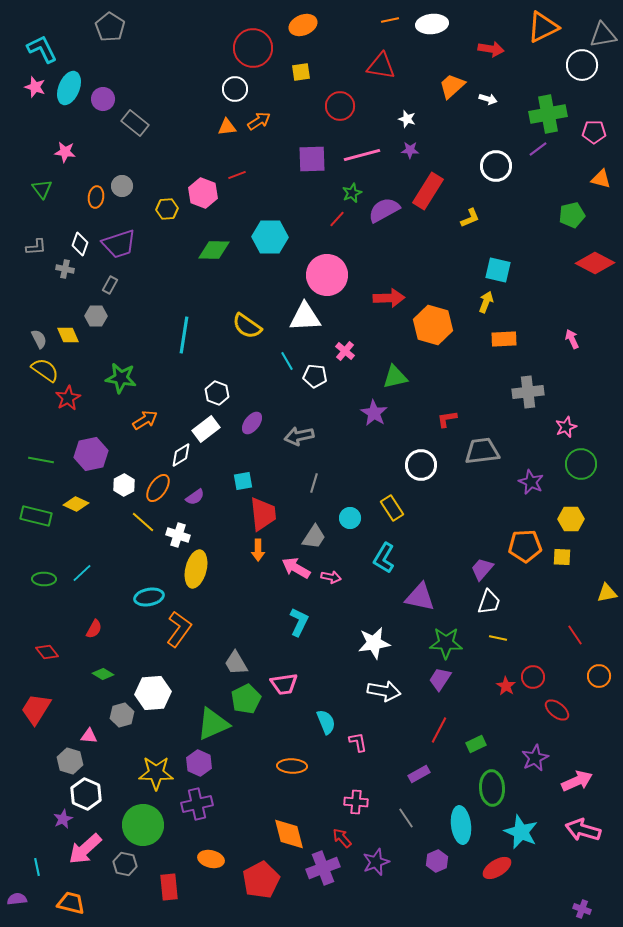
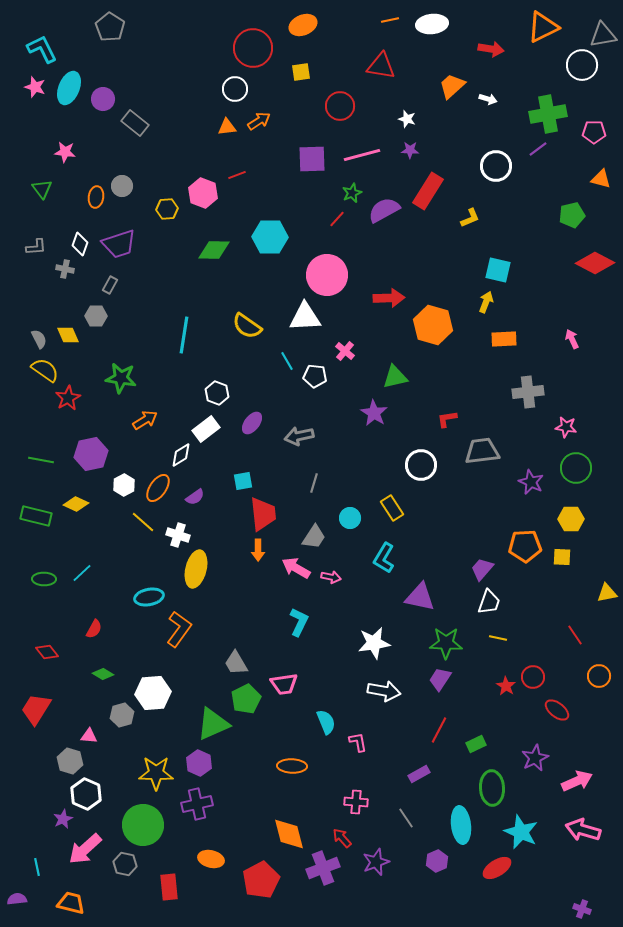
pink star at (566, 427): rotated 30 degrees clockwise
green circle at (581, 464): moved 5 px left, 4 px down
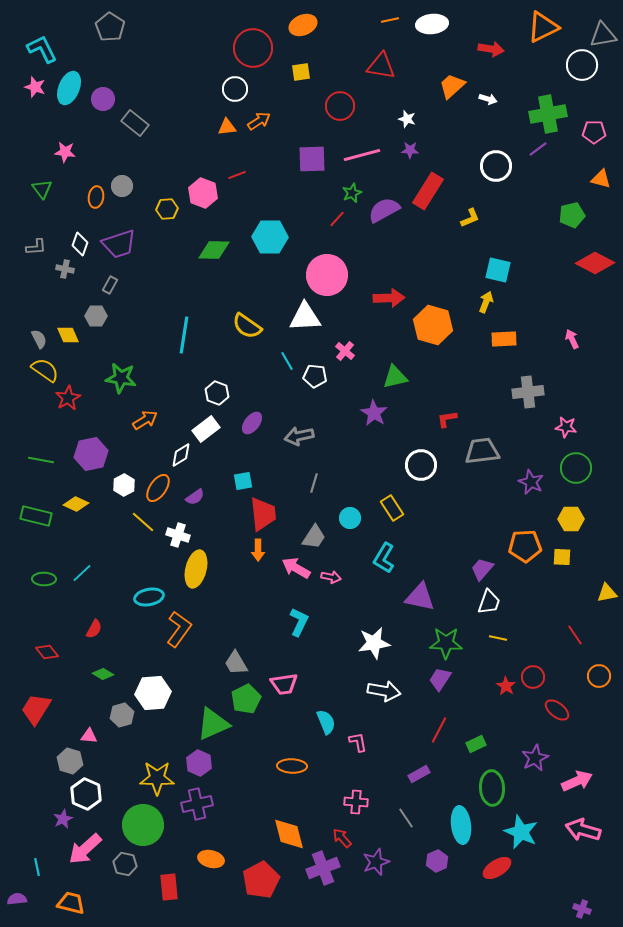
yellow star at (156, 773): moved 1 px right, 5 px down
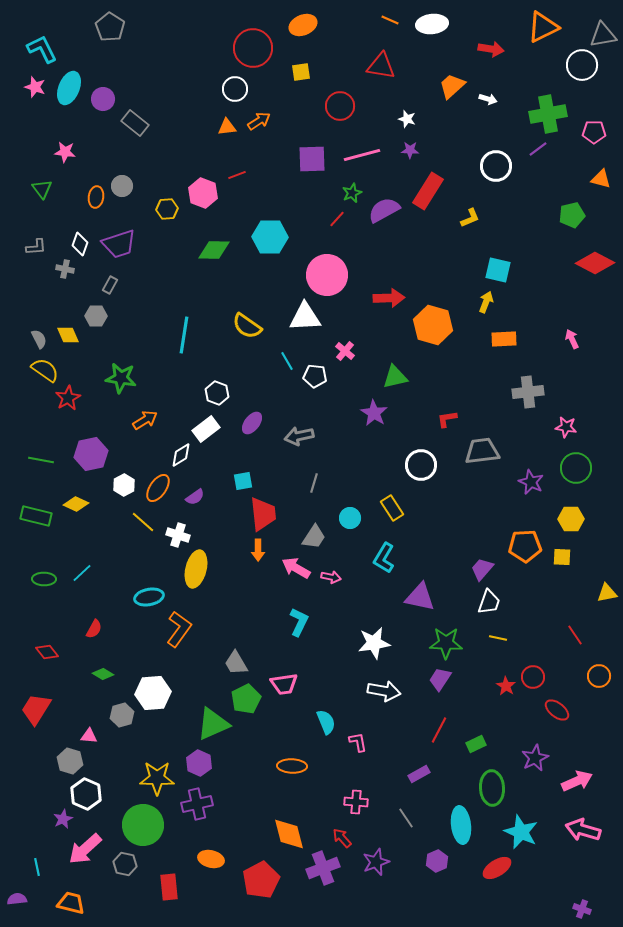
orange line at (390, 20): rotated 36 degrees clockwise
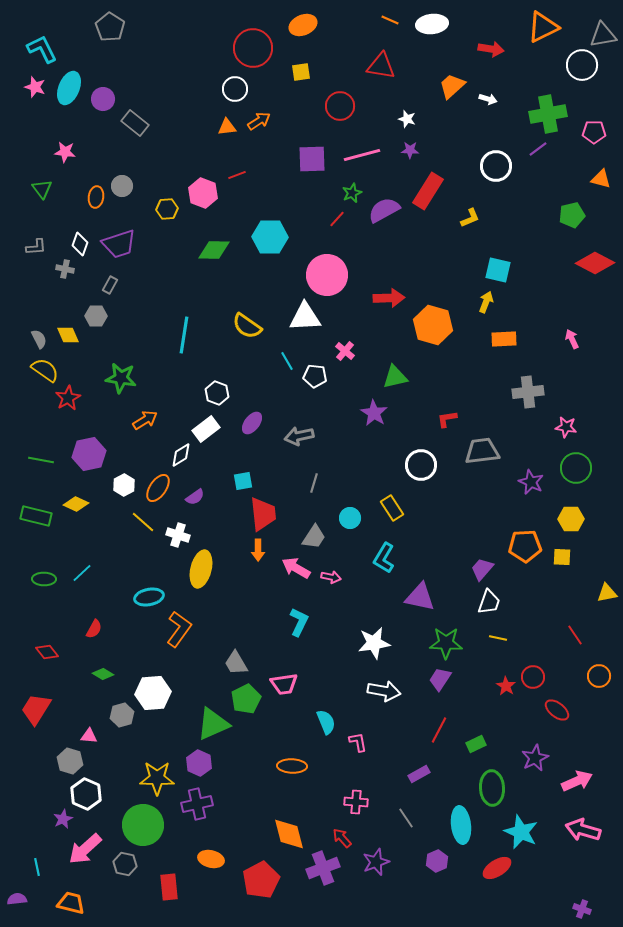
purple hexagon at (91, 454): moved 2 px left
yellow ellipse at (196, 569): moved 5 px right
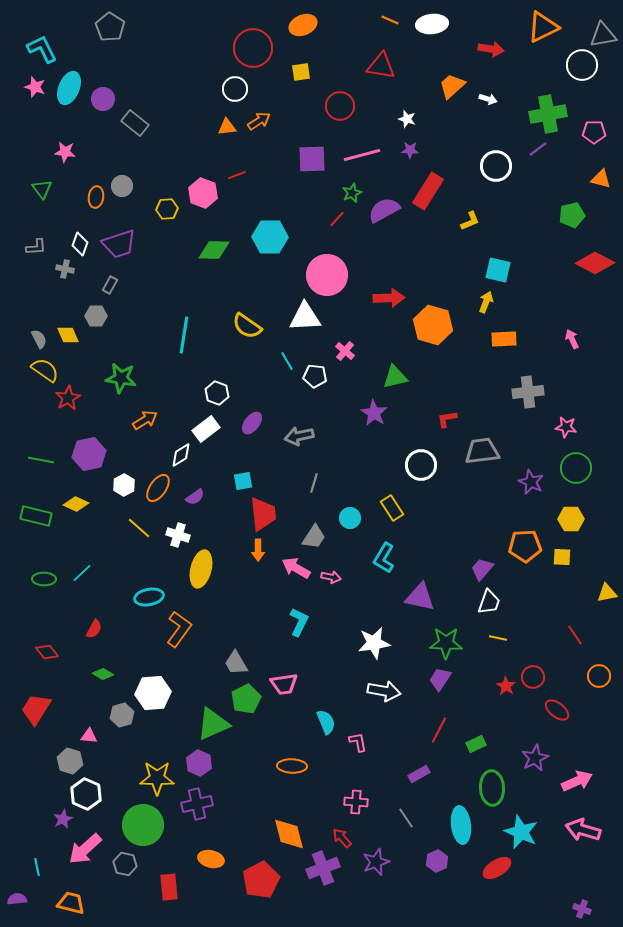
yellow L-shape at (470, 218): moved 3 px down
yellow line at (143, 522): moved 4 px left, 6 px down
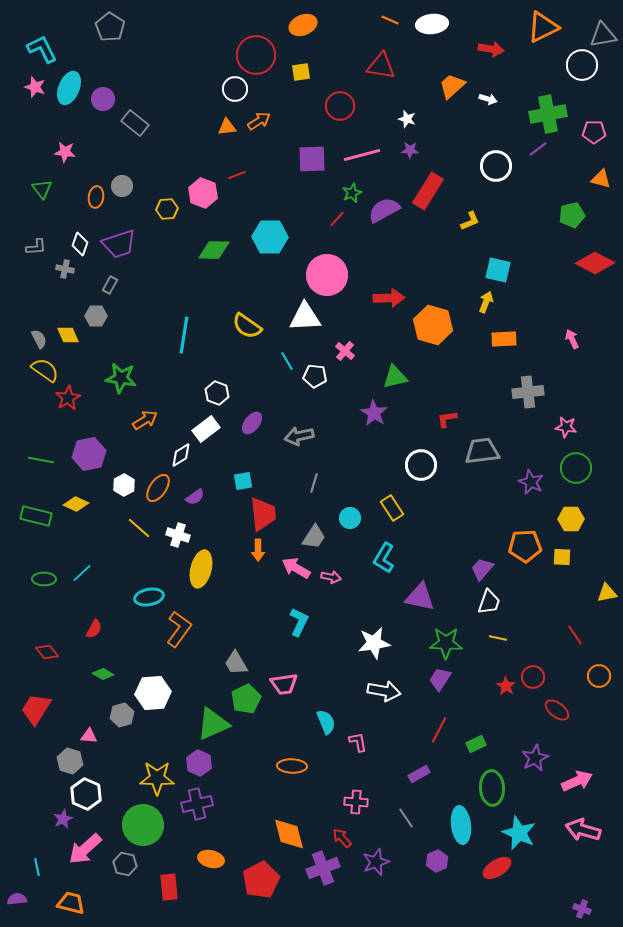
red circle at (253, 48): moved 3 px right, 7 px down
cyan star at (521, 832): moved 2 px left, 1 px down
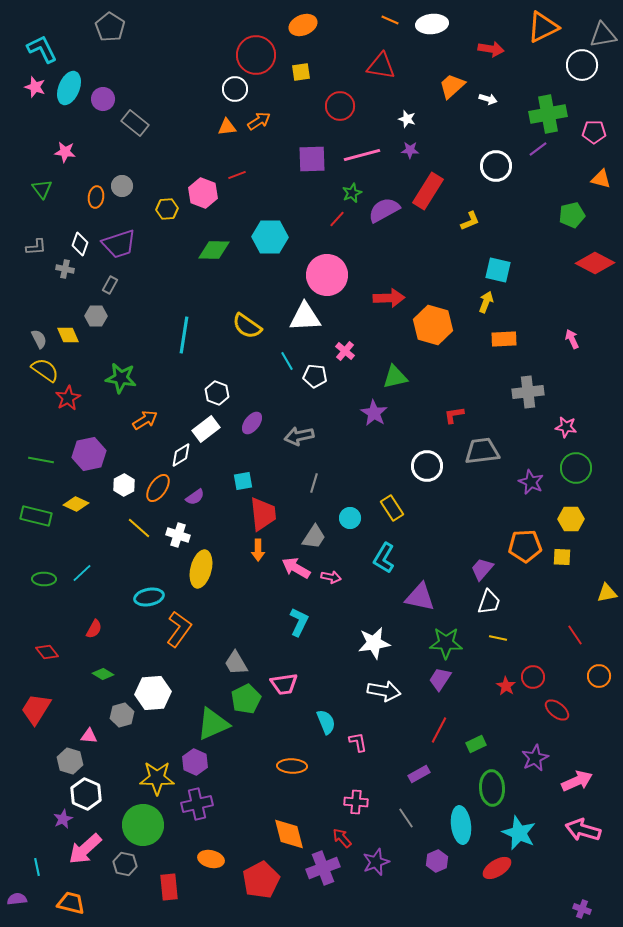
red L-shape at (447, 419): moved 7 px right, 4 px up
white circle at (421, 465): moved 6 px right, 1 px down
purple hexagon at (199, 763): moved 4 px left, 1 px up
